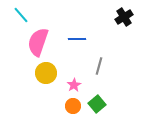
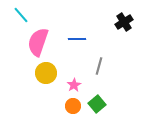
black cross: moved 5 px down
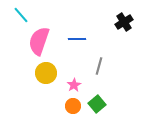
pink semicircle: moved 1 px right, 1 px up
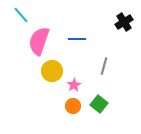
gray line: moved 5 px right
yellow circle: moved 6 px right, 2 px up
green square: moved 2 px right; rotated 12 degrees counterclockwise
